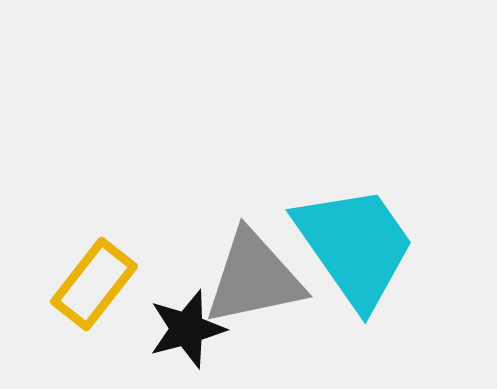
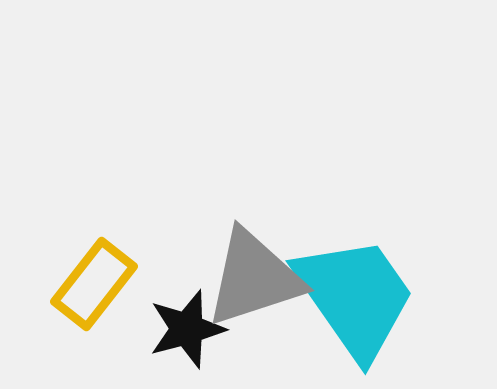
cyan trapezoid: moved 51 px down
gray triangle: rotated 6 degrees counterclockwise
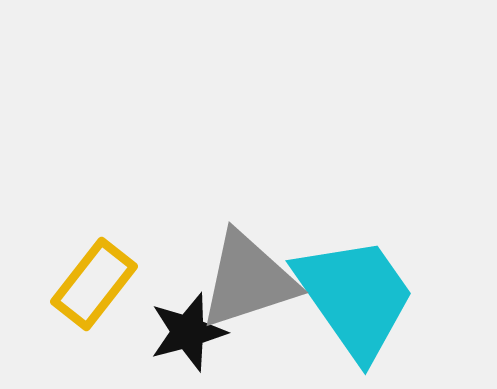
gray triangle: moved 6 px left, 2 px down
black star: moved 1 px right, 3 px down
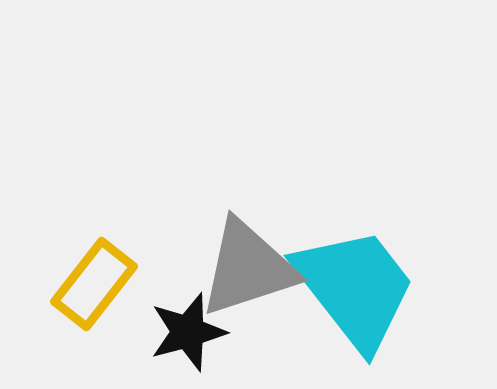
gray triangle: moved 12 px up
cyan trapezoid: moved 9 px up; rotated 3 degrees counterclockwise
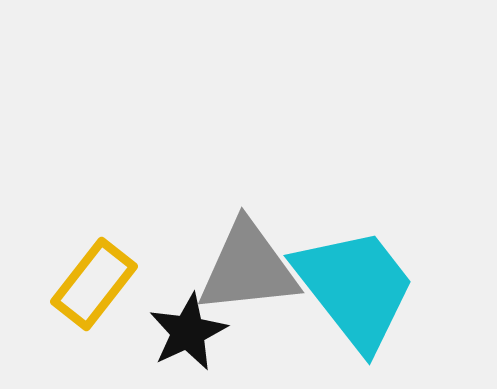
gray triangle: rotated 12 degrees clockwise
black star: rotated 10 degrees counterclockwise
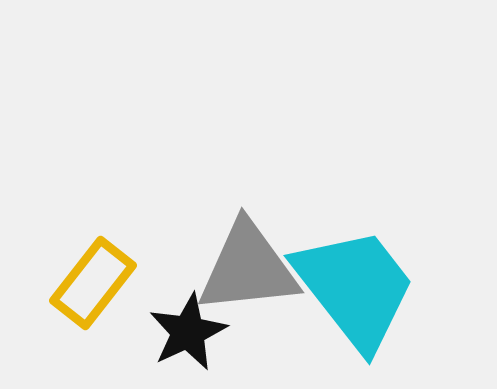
yellow rectangle: moved 1 px left, 1 px up
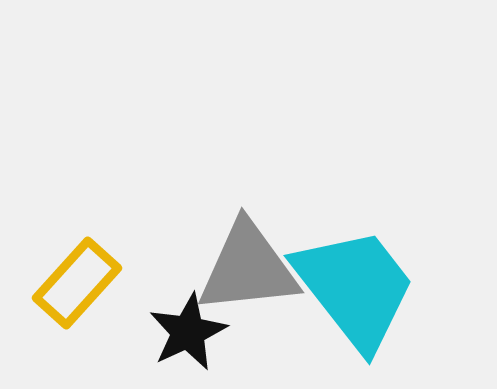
yellow rectangle: moved 16 px left; rotated 4 degrees clockwise
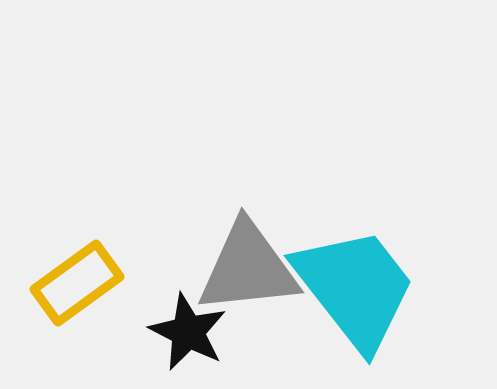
yellow rectangle: rotated 12 degrees clockwise
black star: rotated 20 degrees counterclockwise
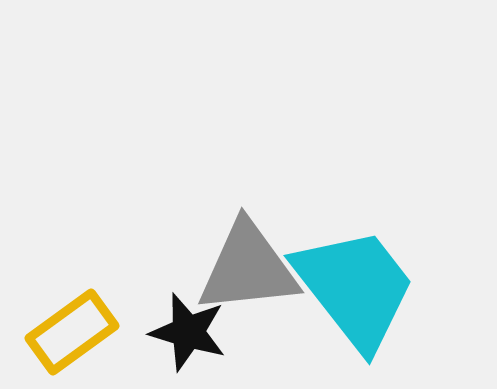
yellow rectangle: moved 5 px left, 49 px down
black star: rotated 10 degrees counterclockwise
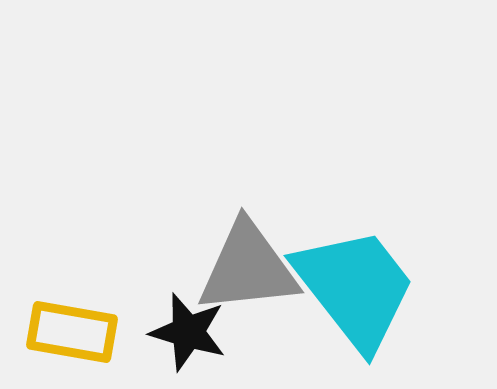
yellow rectangle: rotated 46 degrees clockwise
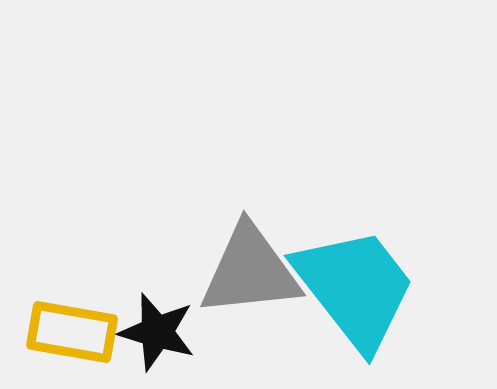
gray triangle: moved 2 px right, 3 px down
black star: moved 31 px left
